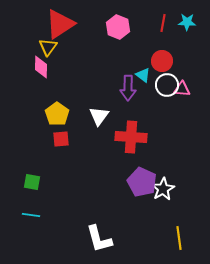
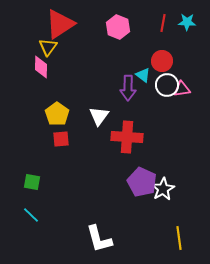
pink triangle: rotated 12 degrees counterclockwise
red cross: moved 4 px left
cyan line: rotated 36 degrees clockwise
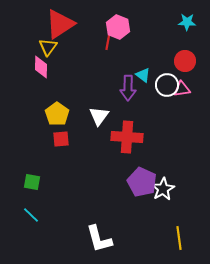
red line: moved 55 px left, 18 px down
red circle: moved 23 px right
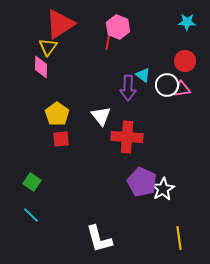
white triangle: moved 2 px right; rotated 15 degrees counterclockwise
green square: rotated 24 degrees clockwise
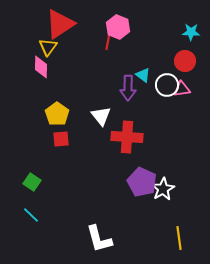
cyan star: moved 4 px right, 10 px down
